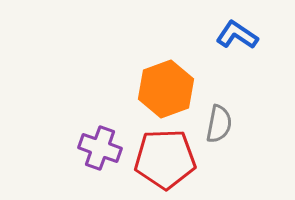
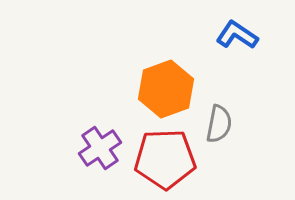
purple cross: rotated 36 degrees clockwise
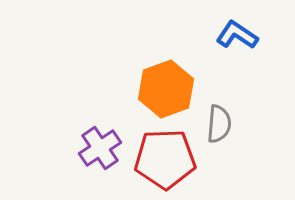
gray semicircle: rotated 6 degrees counterclockwise
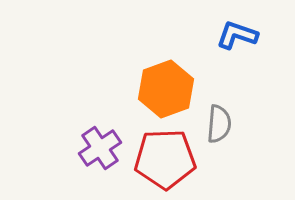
blue L-shape: rotated 15 degrees counterclockwise
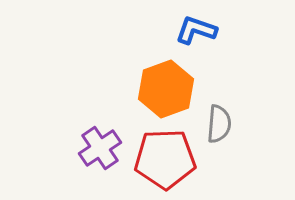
blue L-shape: moved 41 px left, 5 px up
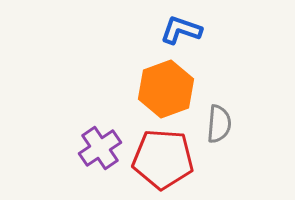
blue L-shape: moved 15 px left
red pentagon: moved 2 px left; rotated 6 degrees clockwise
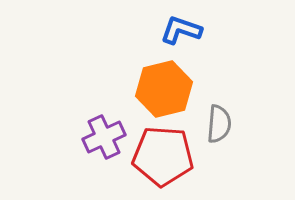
orange hexagon: moved 2 px left; rotated 6 degrees clockwise
purple cross: moved 4 px right, 11 px up; rotated 9 degrees clockwise
red pentagon: moved 3 px up
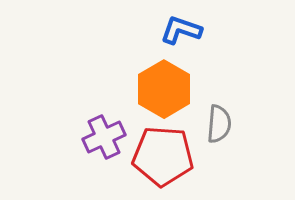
orange hexagon: rotated 16 degrees counterclockwise
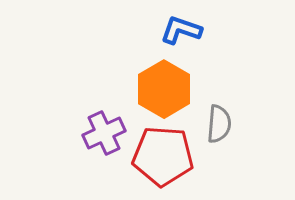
purple cross: moved 4 px up
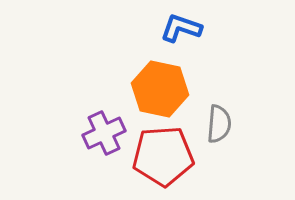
blue L-shape: moved 2 px up
orange hexagon: moved 4 px left; rotated 18 degrees counterclockwise
red pentagon: rotated 8 degrees counterclockwise
